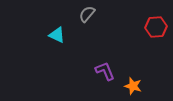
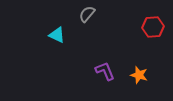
red hexagon: moved 3 px left
orange star: moved 6 px right, 11 px up
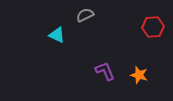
gray semicircle: moved 2 px left, 1 px down; rotated 24 degrees clockwise
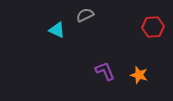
cyan triangle: moved 5 px up
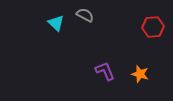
gray semicircle: rotated 54 degrees clockwise
cyan triangle: moved 1 px left, 7 px up; rotated 18 degrees clockwise
orange star: moved 1 px right, 1 px up
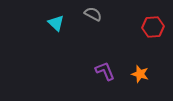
gray semicircle: moved 8 px right, 1 px up
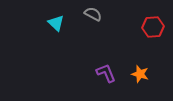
purple L-shape: moved 1 px right, 2 px down
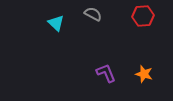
red hexagon: moved 10 px left, 11 px up
orange star: moved 4 px right
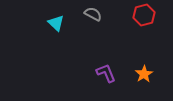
red hexagon: moved 1 px right, 1 px up; rotated 10 degrees counterclockwise
orange star: rotated 24 degrees clockwise
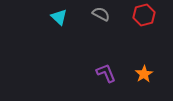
gray semicircle: moved 8 px right
cyan triangle: moved 3 px right, 6 px up
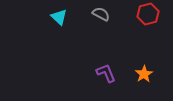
red hexagon: moved 4 px right, 1 px up
